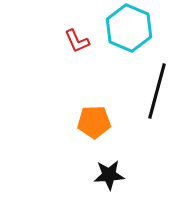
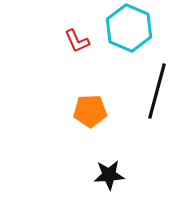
orange pentagon: moved 4 px left, 11 px up
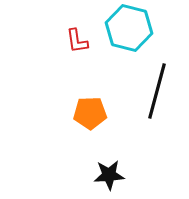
cyan hexagon: rotated 9 degrees counterclockwise
red L-shape: rotated 16 degrees clockwise
orange pentagon: moved 2 px down
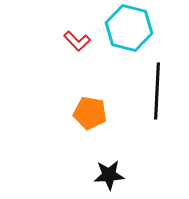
red L-shape: rotated 36 degrees counterclockwise
black line: rotated 12 degrees counterclockwise
orange pentagon: rotated 12 degrees clockwise
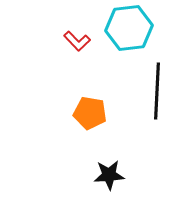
cyan hexagon: rotated 21 degrees counterclockwise
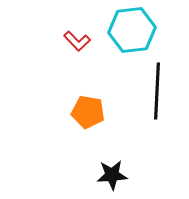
cyan hexagon: moved 3 px right, 2 px down
orange pentagon: moved 2 px left, 1 px up
black star: moved 3 px right
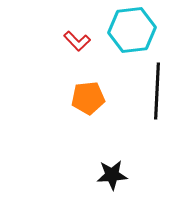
orange pentagon: moved 14 px up; rotated 16 degrees counterclockwise
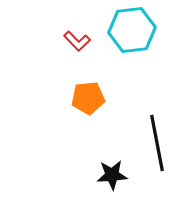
black line: moved 52 px down; rotated 14 degrees counterclockwise
